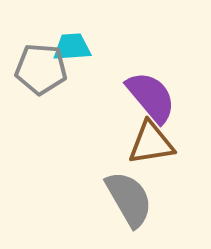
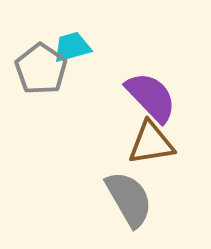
cyan trapezoid: rotated 12 degrees counterclockwise
gray pentagon: rotated 30 degrees clockwise
purple semicircle: rotated 4 degrees counterclockwise
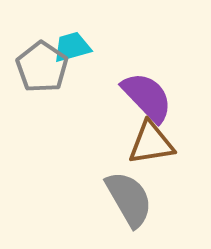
gray pentagon: moved 1 px right, 2 px up
purple semicircle: moved 4 px left
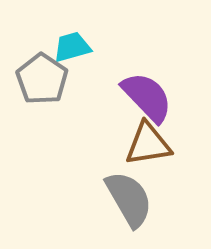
gray pentagon: moved 12 px down
brown triangle: moved 3 px left, 1 px down
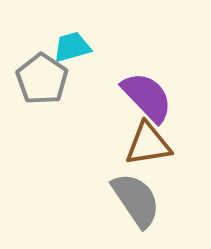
gray semicircle: moved 7 px right, 1 px down; rotated 4 degrees counterclockwise
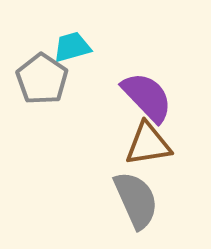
gray semicircle: rotated 10 degrees clockwise
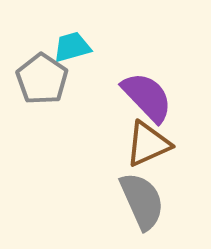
brown triangle: rotated 15 degrees counterclockwise
gray semicircle: moved 6 px right, 1 px down
